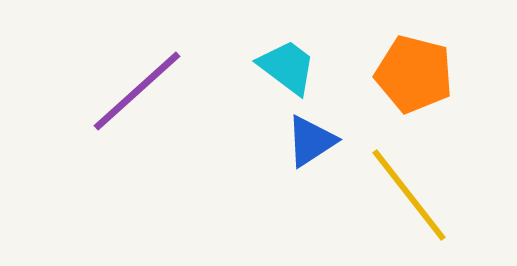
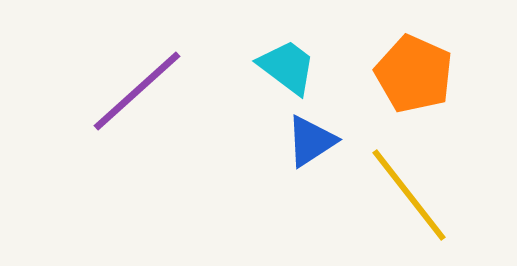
orange pentagon: rotated 10 degrees clockwise
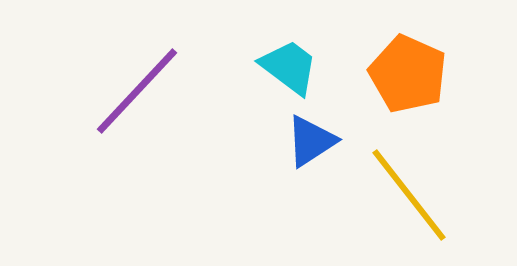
cyan trapezoid: moved 2 px right
orange pentagon: moved 6 px left
purple line: rotated 5 degrees counterclockwise
